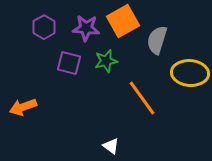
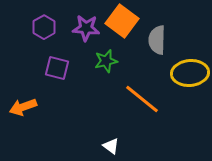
orange square: moved 1 px left; rotated 24 degrees counterclockwise
gray semicircle: rotated 16 degrees counterclockwise
purple square: moved 12 px left, 5 px down
yellow ellipse: rotated 9 degrees counterclockwise
orange line: moved 1 px down; rotated 15 degrees counterclockwise
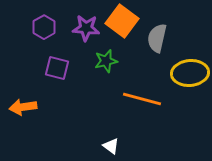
gray semicircle: moved 2 px up; rotated 12 degrees clockwise
orange line: rotated 24 degrees counterclockwise
orange arrow: rotated 12 degrees clockwise
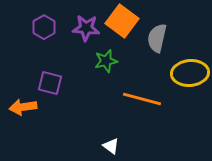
purple square: moved 7 px left, 15 px down
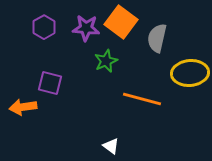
orange square: moved 1 px left, 1 px down
green star: rotated 10 degrees counterclockwise
